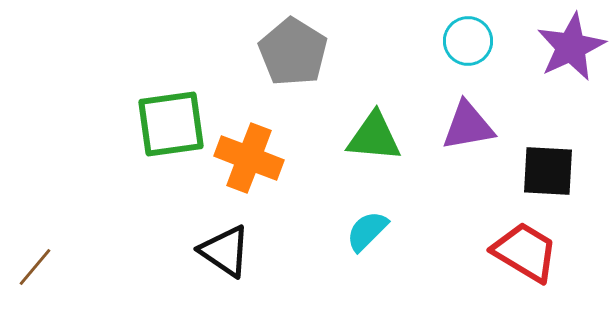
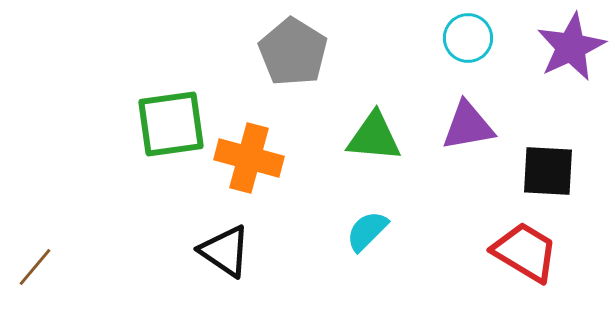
cyan circle: moved 3 px up
orange cross: rotated 6 degrees counterclockwise
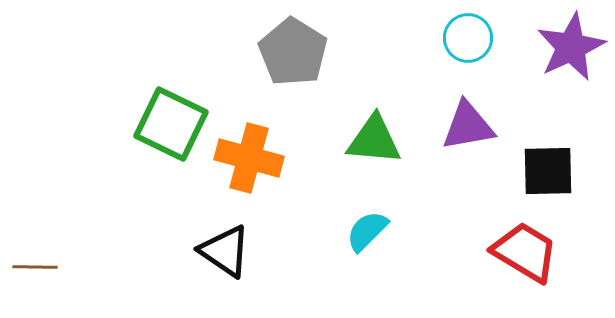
green square: rotated 34 degrees clockwise
green triangle: moved 3 px down
black square: rotated 4 degrees counterclockwise
brown line: rotated 51 degrees clockwise
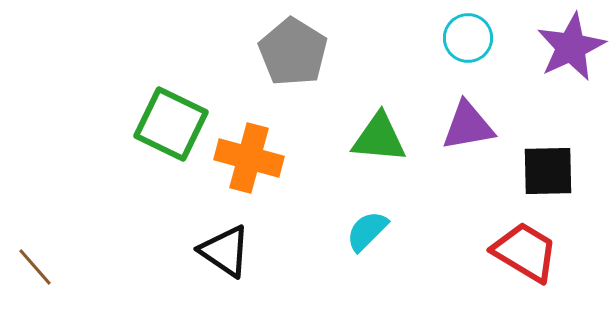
green triangle: moved 5 px right, 2 px up
brown line: rotated 48 degrees clockwise
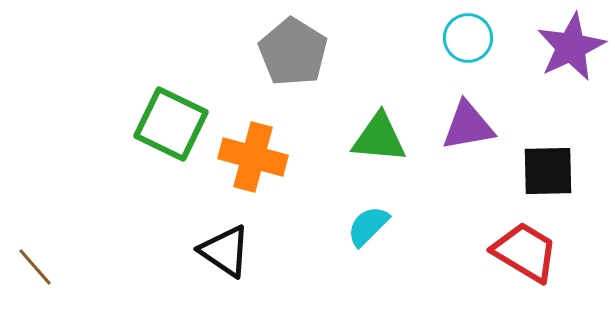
orange cross: moved 4 px right, 1 px up
cyan semicircle: moved 1 px right, 5 px up
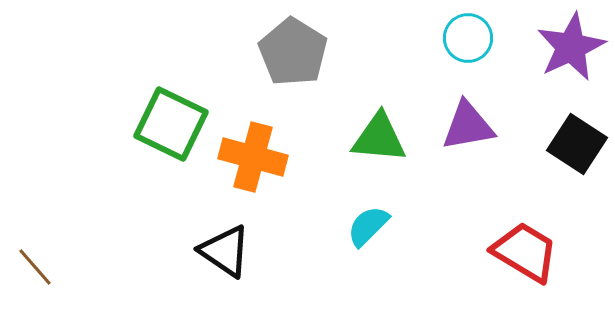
black square: moved 29 px right, 27 px up; rotated 34 degrees clockwise
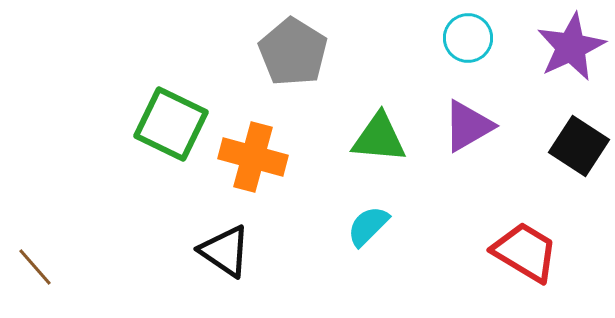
purple triangle: rotated 20 degrees counterclockwise
black square: moved 2 px right, 2 px down
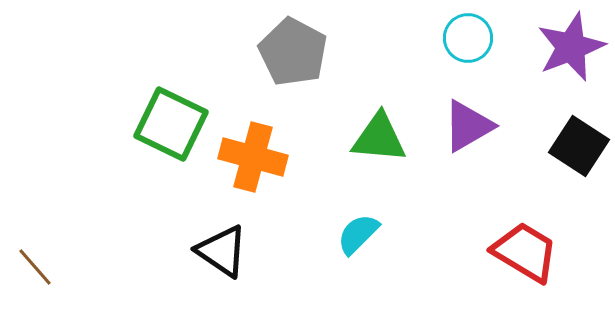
purple star: rotated 4 degrees clockwise
gray pentagon: rotated 4 degrees counterclockwise
cyan semicircle: moved 10 px left, 8 px down
black triangle: moved 3 px left
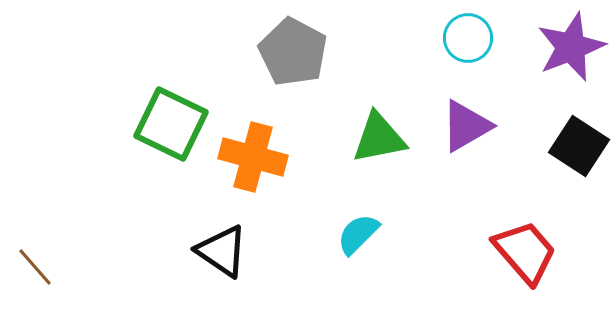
purple triangle: moved 2 px left
green triangle: rotated 16 degrees counterclockwise
red trapezoid: rotated 18 degrees clockwise
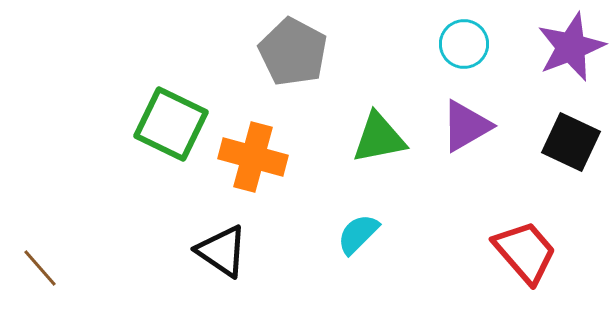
cyan circle: moved 4 px left, 6 px down
black square: moved 8 px left, 4 px up; rotated 8 degrees counterclockwise
brown line: moved 5 px right, 1 px down
